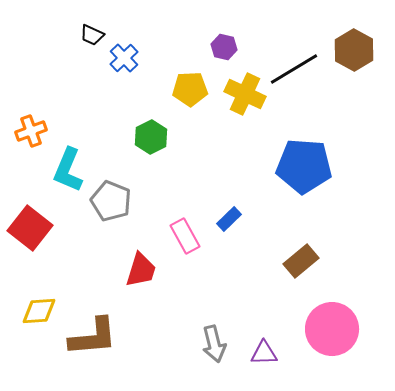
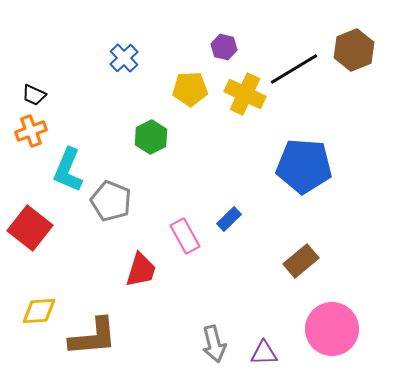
black trapezoid: moved 58 px left, 60 px down
brown hexagon: rotated 9 degrees clockwise
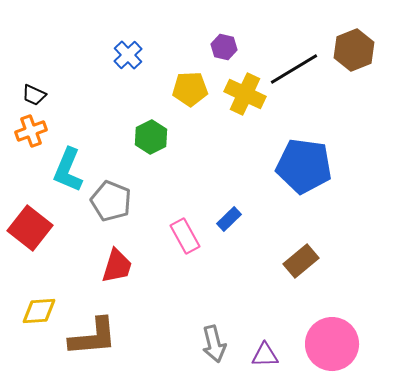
blue cross: moved 4 px right, 3 px up
blue pentagon: rotated 4 degrees clockwise
red trapezoid: moved 24 px left, 4 px up
pink circle: moved 15 px down
purple triangle: moved 1 px right, 2 px down
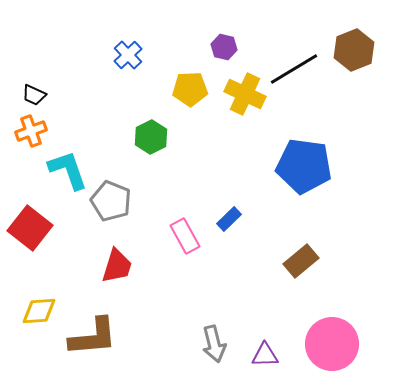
cyan L-shape: rotated 138 degrees clockwise
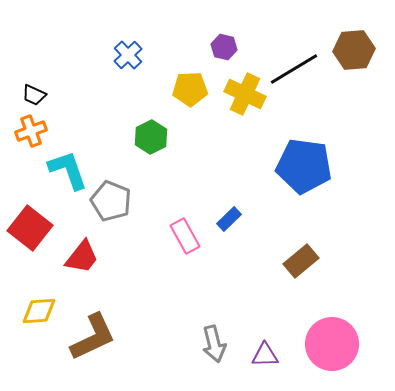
brown hexagon: rotated 18 degrees clockwise
red trapezoid: moved 35 px left, 9 px up; rotated 21 degrees clockwise
brown L-shape: rotated 20 degrees counterclockwise
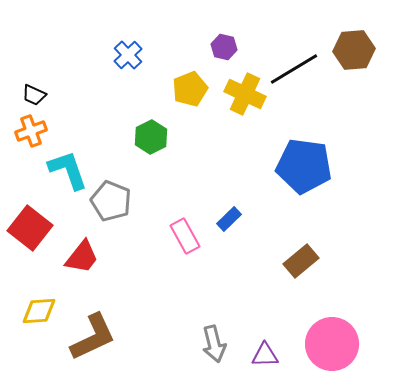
yellow pentagon: rotated 20 degrees counterclockwise
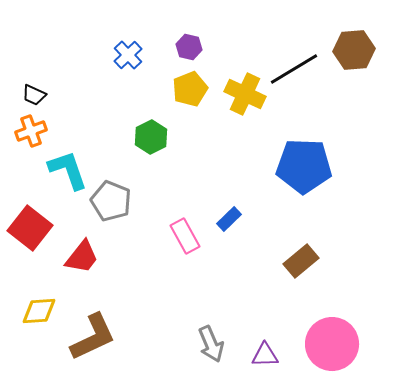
purple hexagon: moved 35 px left
blue pentagon: rotated 6 degrees counterclockwise
gray arrow: moved 3 px left; rotated 9 degrees counterclockwise
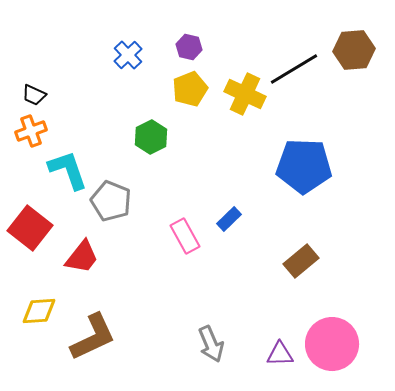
purple triangle: moved 15 px right, 1 px up
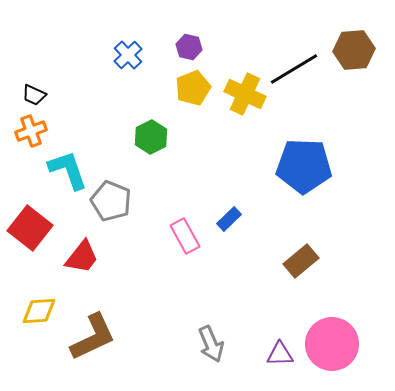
yellow pentagon: moved 3 px right, 1 px up
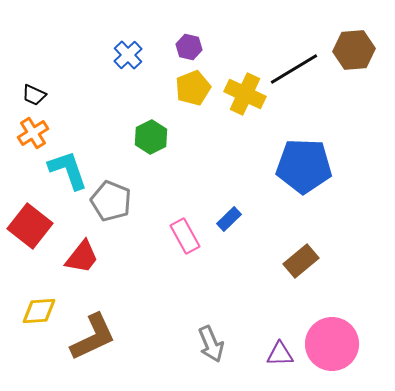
orange cross: moved 2 px right, 2 px down; rotated 12 degrees counterclockwise
red square: moved 2 px up
